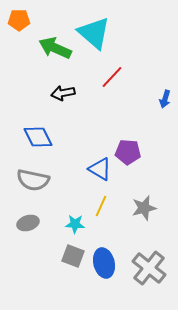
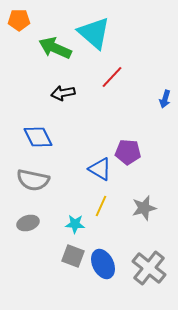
blue ellipse: moved 1 px left, 1 px down; rotated 12 degrees counterclockwise
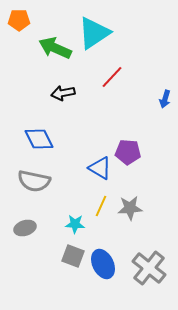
cyan triangle: rotated 45 degrees clockwise
blue diamond: moved 1 px right, 2 px down
blue triangle: moved 1 px up
gray semicircle: moved 1 px right, 1 px down
gray star: moved 14 px left; rotated 10 degrees clockwise
gray ellipse: moved 3 px left, 5 px down
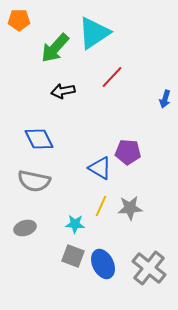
green arrow: rotated 72 degrees counterclockwise
black arrow: moved 2 px up
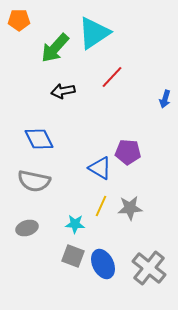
gray ellipse: moved 2 px right
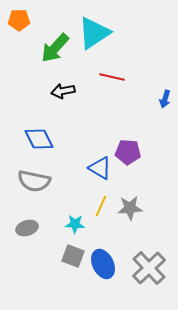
red line: rotated 60 degrees clockwise
gray cross: rotated 8 degrees clockwise
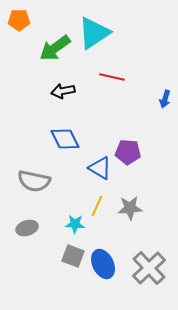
green arrow: rotated 12 degrees clockwise
blue diamond: moved 26 px right
yellow line: moved 4 px left
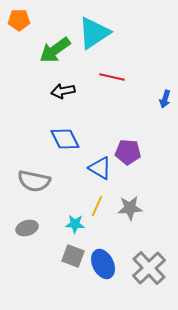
green arrow: moved 2 px down
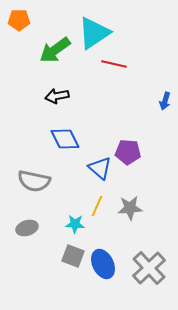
red line: moved 2 px right, 13 px up
black arrow: moved 6 px left, 5 px down
blue arrow: moved 2 px down
blue triangle: rotated 10 degrees clockwise
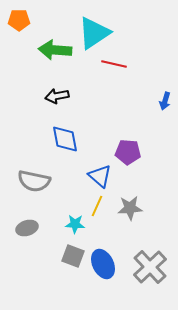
green arrow: rotated 40 degrees clockwise
blue diamond: rotated 16 degrees clockwise
blue triangle: moved 8 px down
gray cross: moved 1 px right, 1 px up
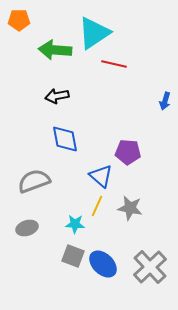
blue triangle: moved 1 px right
gray semicircle: rotated 148 degrees clockwise
gray star: rotated 15 degrees clockwise
blue ellipse: rotated 20 degrees counterclockwise
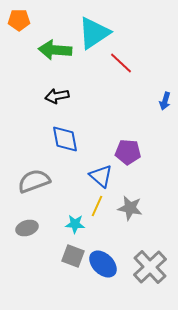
red line: moved 7 px right, 1 px up; rotated 30 degrees clockwise
